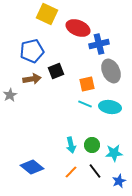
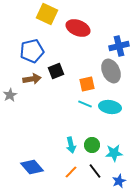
blue cross: moved 20 px right, 2 px down
blue diamond: rotated 10 degrees clockwise
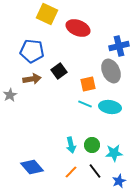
blue pentagon: rotated 20 degrees clockwise
black square: moved 3 px right; rotated 14 degrees counterclockwise
orange square: moved 1 px right
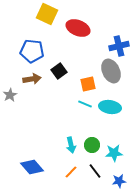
blue star: rotated 16 degrees clockwise
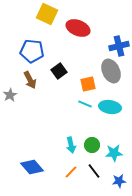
brown arrow: moved 2 px left, 1 px down; rotated 72 degrees clockwise
black line: moved 1 px left
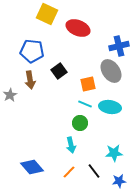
gray ellipse: rotated 10 degrees counterclockwise
brown arrow: rotated 18 degrees clockwise
green circle: moved 12 px left, 22 px up
orange line: moved 2 px left
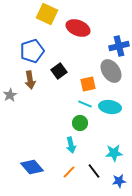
blue pentagon: rotated 25 degrees counterclockwise
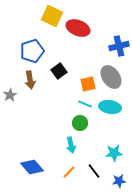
yellow square: moved 5 px right, 2 px down
gray ellipse: moved 6 px down
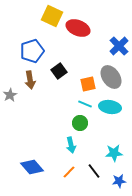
blue cross: rotated 30 degrees counterclockwise
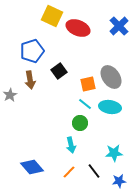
blue cross: moved 20 px up
cyan line: rotated 16 degrees clockwise
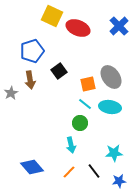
gray star: moved 1 px right, 2 px up
